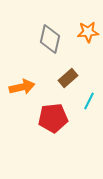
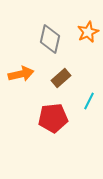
orange star: rotated 20 degrees counterclockwise
brown rectangle: moved 7 px left
orange arrow: moved 1 px left, 13 px up
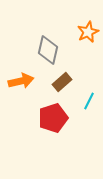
gray diamond: moved 2 px left, 11 px down
orange arrow: moved 7 px down
brown rectangle: moved 1 px right, 4 px down
red pentagon: rotated 12 degrees counterclockwise
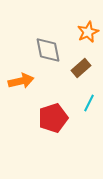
gray diamond: rotated 24 degrees counterclockwise
brown rectangle: moved 19 px right, 14 px up
cyan line: moved 2 px down
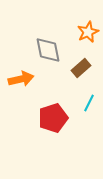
orange arrow: moved 2 px up
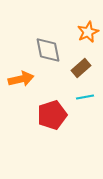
cyan line: moved 4 px left, 6 px up; rotated 54 degrees clockwise
red pentagon: moved 1 px left, 3 px up
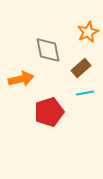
cyan line: moved 4 px up
red pentagon: moved 3 px left, 3 px up
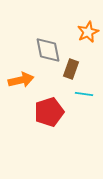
brown rectangle: moved 10 px left, 1 px down; rotated 30 degrees counterclockwise
orange arrow: moved 1 px down
cyan line: moved 1 px left, 1 px down; rotated 18 degrees clockwise
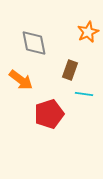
gray diamond: moved 14 px left, 7 px up
brown rectangle: moved 1 px left, 1 px down
orange arrow: rotated 50 degrees clockwise
red pentagon: moved 2 px down
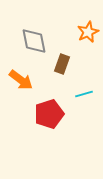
gray diamond: moved 2 px up
brown rectangle: moved 8 px left, 6 px up
cyan line: rotated 24 degrees counterclockwise
